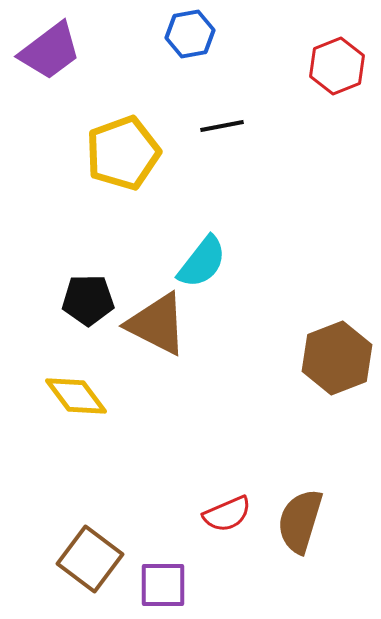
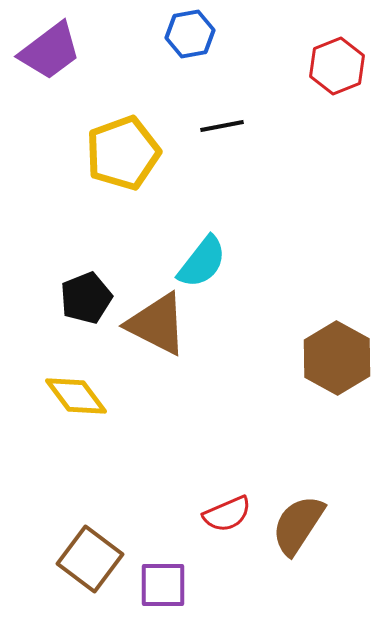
black pentagon: moved 2 px left, 2 px up; rotated 21 degrees counterclockwise
brown hexagon: rotated 10 degrees counterclockwise
brown semicircle: moved 2 px left, 4 px down; rotated 16 degrees clockwise
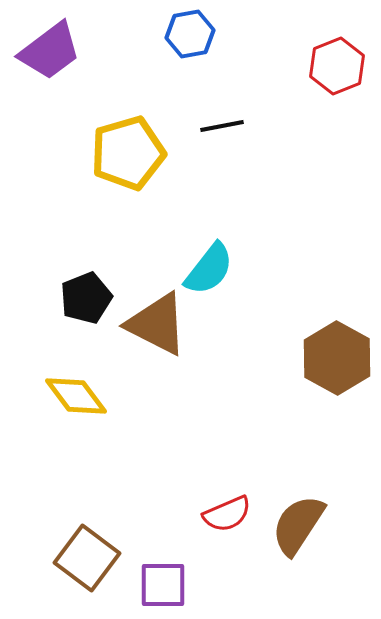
yellow pentagon: moved 5 px right; rotated 4 degrees clockwise
cyan semicircle: moved 7 px right, 7 px down
brown square: moved 3 px left, 1 px up
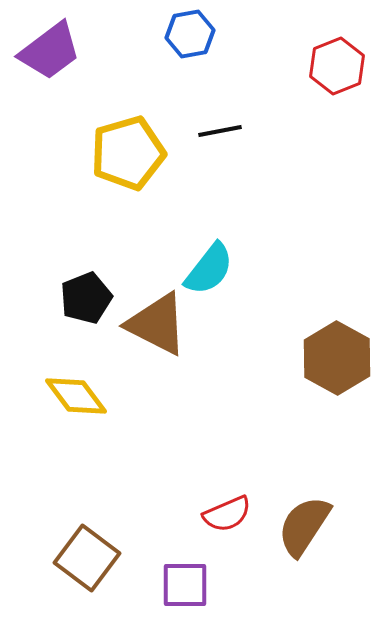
black line: moved 2 px left, 5 px down
brown semicircle: moved 6 px right, 1 px down
purple square: moved 22 px right
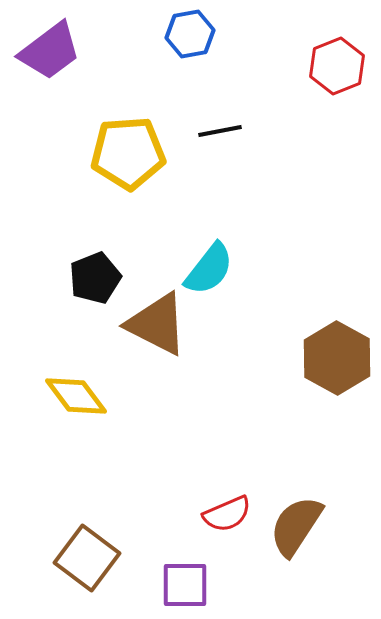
yellow pentagon: rotated 12 degrees clockwise
black pentagon: moved 9 px right, 20 px up
brown semicircle: moved 8 px left
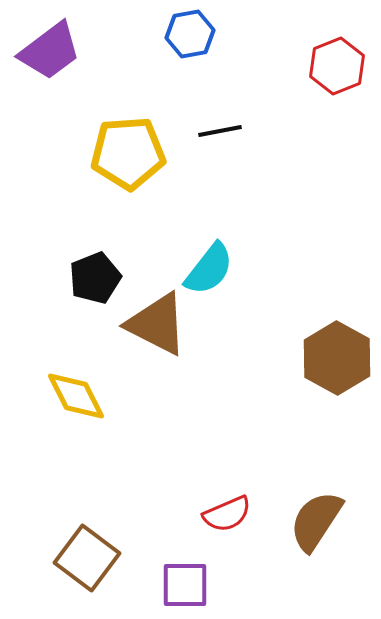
yellow diamond: rotated 10 degrees clockwise
brown semicircle: moved 20 px right, 5 px up
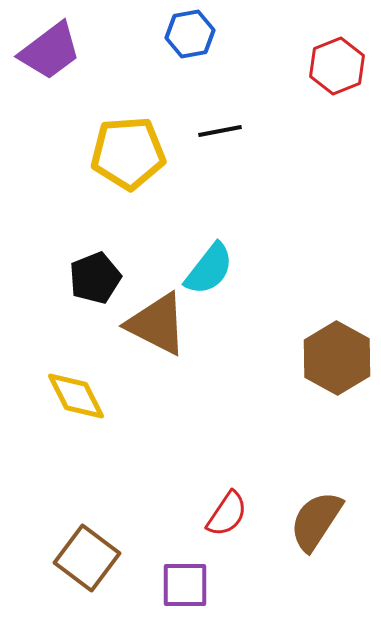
red semicircle: rotated 33 degrees counterclockwise
